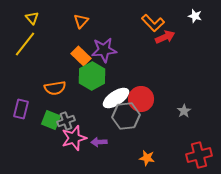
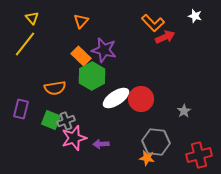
purple star: rotated 20 degrees clockwise
gray hexagon: moved 30 px right, 26 px down; rotated 12 degrees clockwise
purple arrow: moved 2 px right, 2 px down
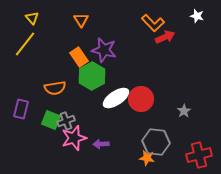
white star: moved 2 px right
orange triangle: moved 1 px up; rotated 14 degrees counterclockwise
orange rectangle: moved 2 px left, 1 px down; rotated 12 degrees clockwise
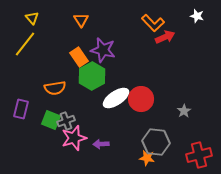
purple star: moved 1 px left
